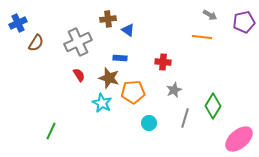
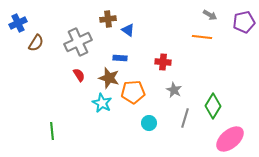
gray star: rotated 21 degrees counterclockwise
green line: moved 1 px right; rotated 30 degrees counterclockwise
pink ellipse: moved 9 px left
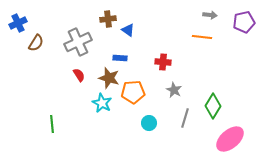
gray arrow: rotated 24 degrees counterclockwise
green line: moved 7 px up
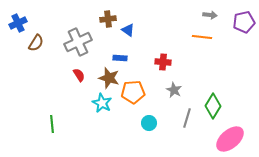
gray line: moved 2 px right
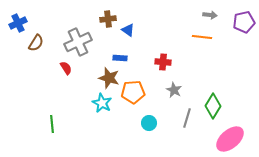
red semicircle: moved 13 px left, 7 px up
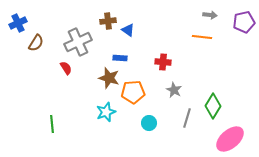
brown cross: moved 2 px down
cyan star: moved 4 px right, 9 px down; rotated 24 degrees clockwise
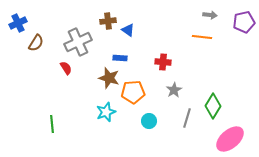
gray star: rotated 14 degrees clockwise
cyan circle: moved 2 px up
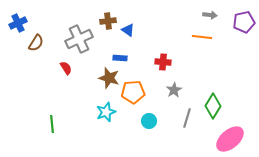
gray cross: moved 1 px right, 3 px up
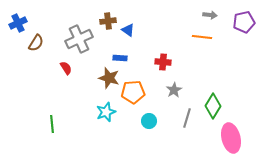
pink ellipse: moved 1 px right, 1 px up; rotated 64 degrees counterclockwise
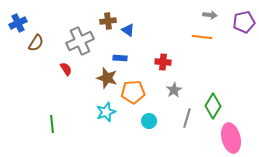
gray cross: moved 1 px right, 2 px down
red semicircle: moved 1 px down
brown star: moved 2 px left
